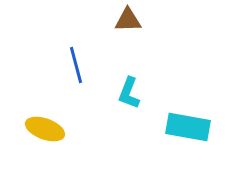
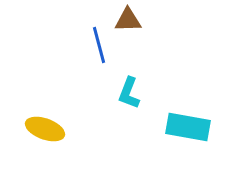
blue line: moved 23 px right, 20 px up
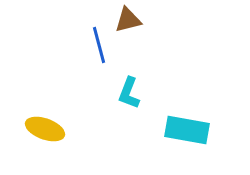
brown triangle: rotated 12 degrees counterclockwise
cyan rectangle: moved 1 px left, 3 px down
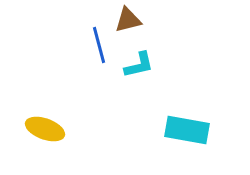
cyan L-shape: moved 10 px right, 28 px up; rotated 124 degrees counterclockwise
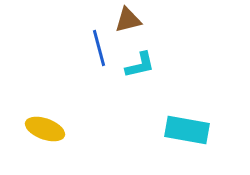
blue line: moved 3 px down
cyan L-shape: moved 1 px right
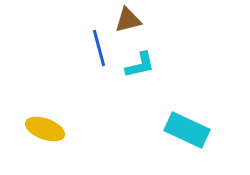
cyan rectangle: rotated 15 degrees clockwise
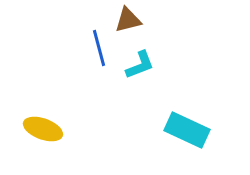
cyan L-shape: rotated 8 degrees counterclockwise
yellow ellipse: moved 2 px left
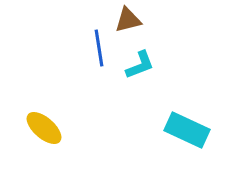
blue line: rotated 6 degrees clockwise
yellow ellipse: moved 1 px right, 1 px up; rotated 21 degrees clockwise
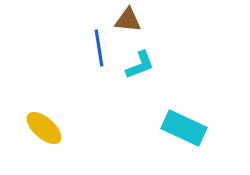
brown triangle: rotated 20 degrees clockwise
cyan rectangle: moved 3 px left, 2 px up
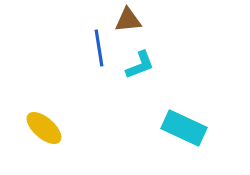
brown triangle: rotated 12 degrees counterclockwise
